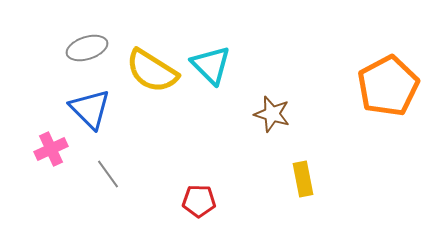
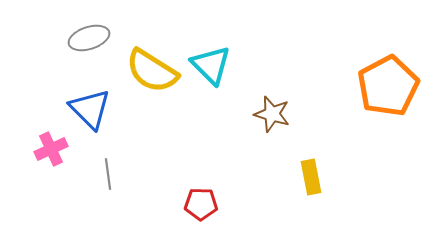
gray ellipse: moved 2 px right, 10 px up
gray line: rotated 28 degrees clockwise
yellow rectangle: moved 8 px right, 2 px up
red pentagon: moved 2 px right, 3 px down
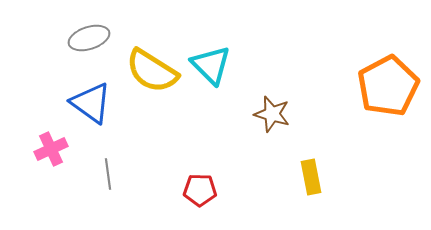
blue triangle: moved 1 px right, 6 px up; rotated 9 degrees counterclockwise
red pentagon: moved 1 px left, 14 px up
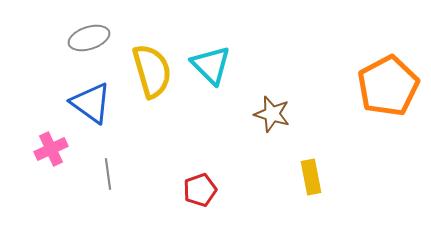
yellow semicircle: rotated 138 degrees counterclockwise
red pentagon: rotated 20 degrees counterclockwise
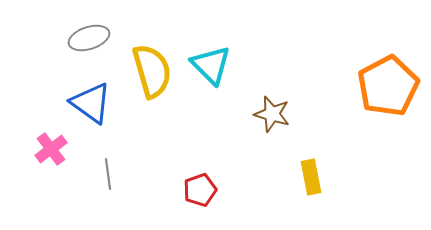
pink cross: rotated 12 degrees counterclockwise
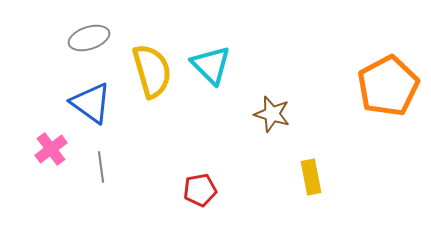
gray line: moved 7 px left, 7 px up
red pentagon: rotated 8 degrees clockwise
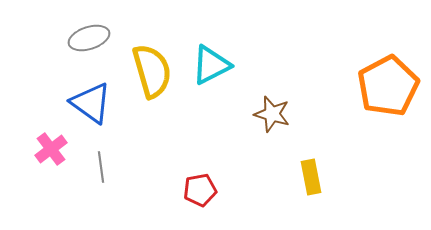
cyan triangle: rotated 48 degrees clockwise
